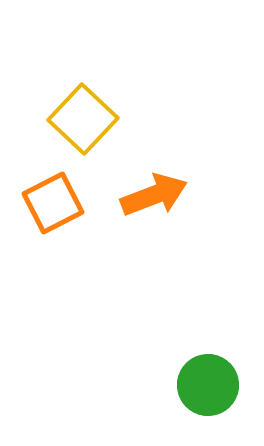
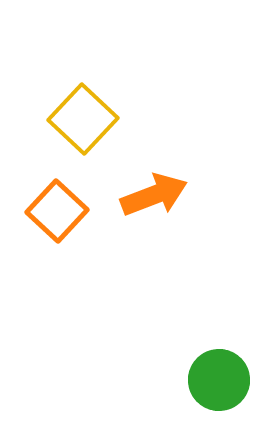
orange square: moved 4 px right, 8 px down; rotated 20 degrees counterclockwise
green circle: moved 11 px right, 5 px up
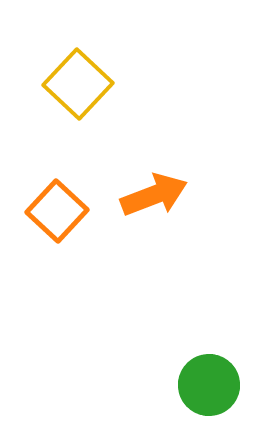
yellow square: moved 5 px left, 35 px up
green circle: moved 10 px left, 5 px down
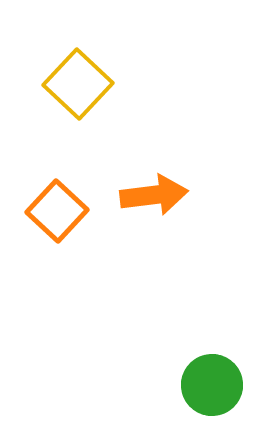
orange arrow: rotated 14 degrees clockwise
green circle: moved 3 px right
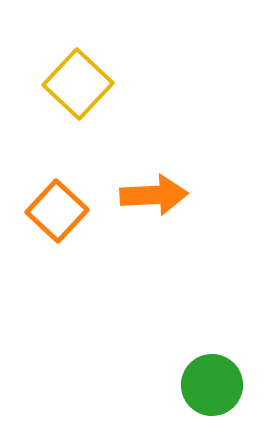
orange arrow: rotated 4 degrees clockwise
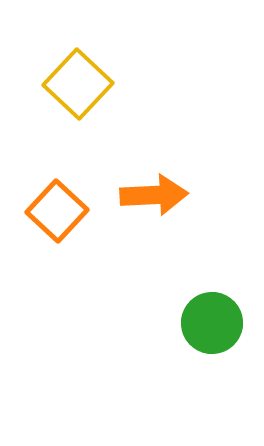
green circle: moved 62 px up
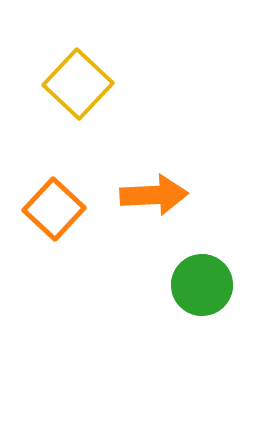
orange square: moved 3 px left, 2 px up
green circle: moved 10 px left, 38 px up
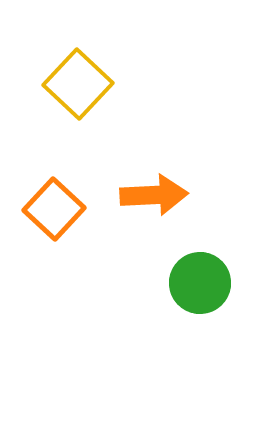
green circle: moved 2 px left, 2 px up
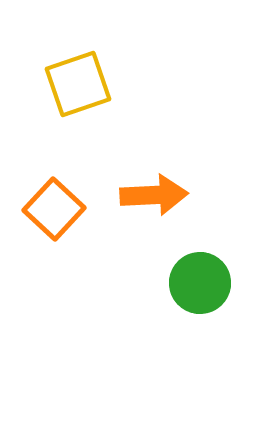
yellow square: rotated 28 degrees clockwise
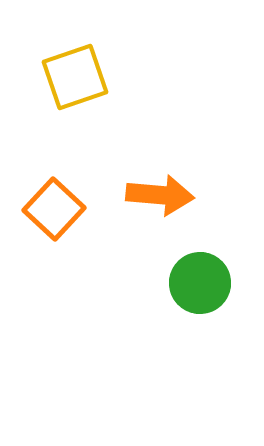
yellow square: moved 3 px left, 7 px up
orange arrow: moved 6 px right; rotated 8 degrees clockwise
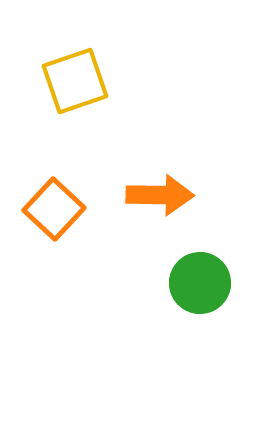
yellow square: moved 4 px down
orange arrow: rotated 4 degrees counterclockwise
